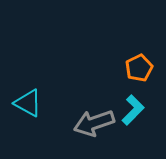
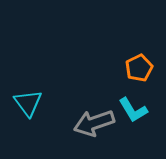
cyan triangle: rotated 24 degrees clockwise
cyan L-shape: rotated 104 degrees clockwise
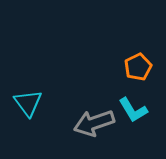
orange pentagon: moved 1 px left, 1 px up
